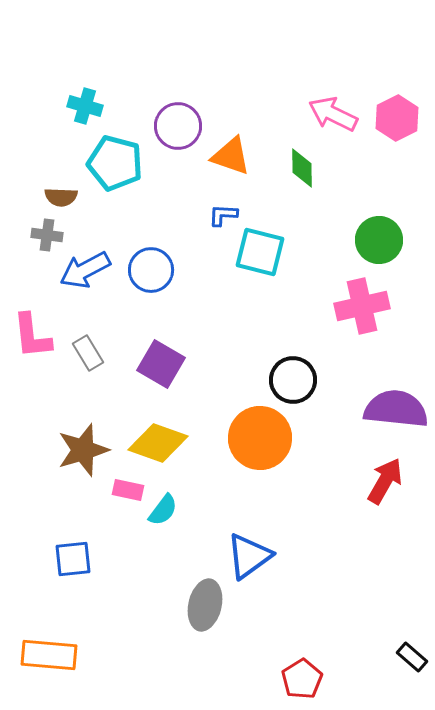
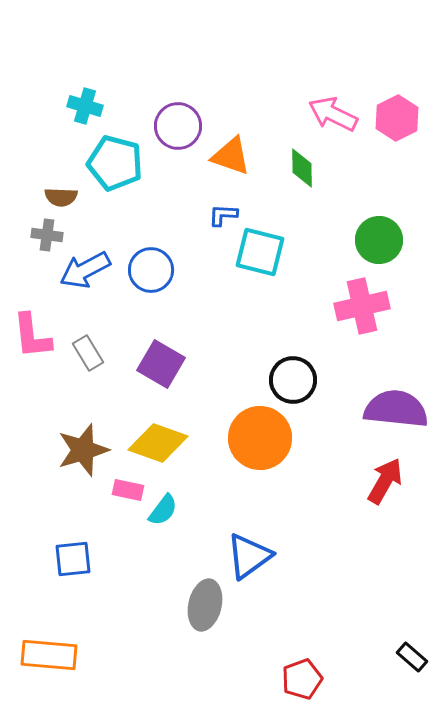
red pentagon: rotated 12 degrees clockwise
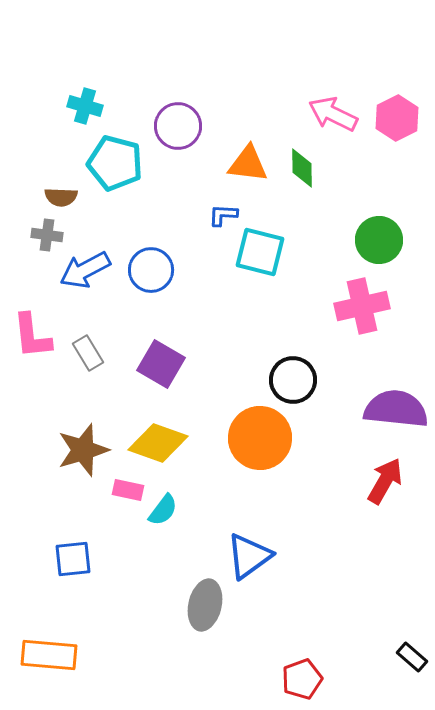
orange triangle: moved 17 px right, 8 px down; rotated 12 degrees counterclockwise
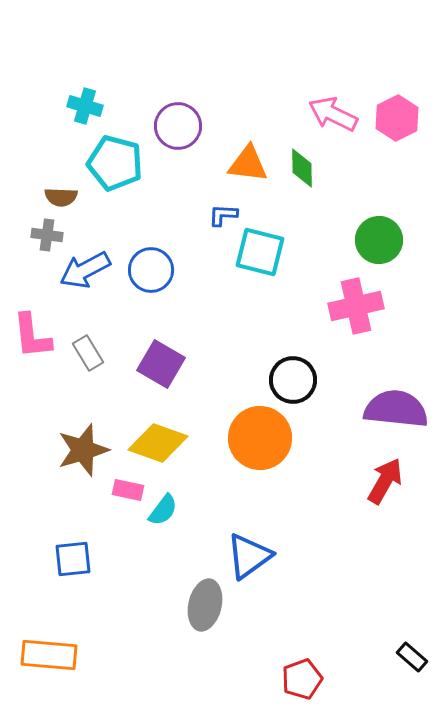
pink cross: moved 6 px left
